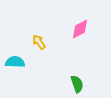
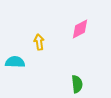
yellow arrow: rotated 28 degrees clockwise
green semicircle: rotated 12 degrees clockwise
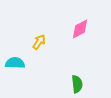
yellow arrow: rotated 42 degrees clockwise
cyan semicircle: moved 1 px down
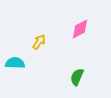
green semicircle: moved 7 px up; rotated 150 degrees counterclockwise
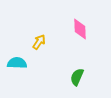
pink diamond: rotated 65 degrees counterclockwise
cyan semicircle: moved 2 px right
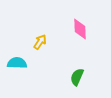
yellow arrow: moved 1 px right
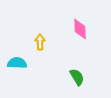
yellow arrow: rotated 35 degrees counterclockwise
green semicircle: rotated 126 degrees clockwise
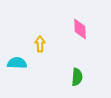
yellow arrow: moved 2 px down
green semicircle: rotated 36 degrees clockwise
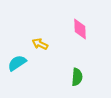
yellow arrow: rotated 63 degrees counterclockwise
cyan semicircle: rotated 36 degrees counterclockwise
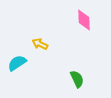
pink diamond: moved 4 px right, 9 px up
green semicircle: moved 2 px down; rotated 30 degrees counterclockwise
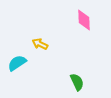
green semicircle: moved 3 px down
